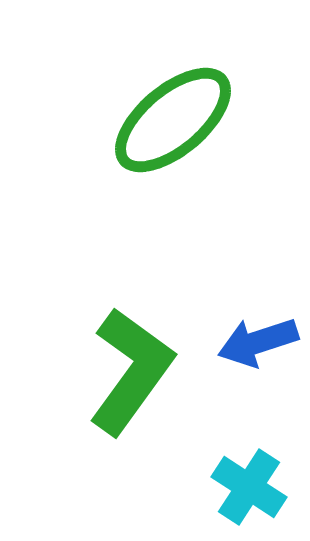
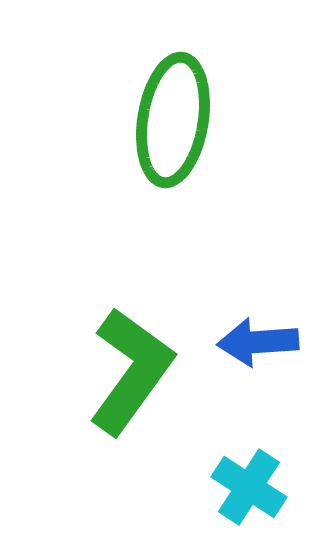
green ellipse: rotated 41 degrees counterclockwise
blue arrow: rotated 14 degrees clockwise
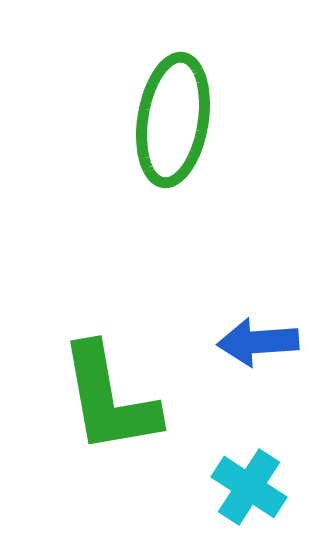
green L-shape: moved 22 px left, 28 px down; rotated 134 degrees clockwise
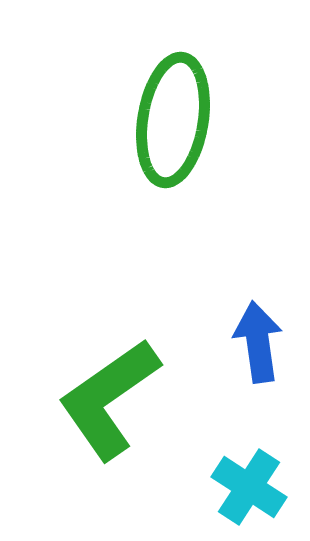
blue arrow: rotated 86 degrees clockwise
green L-shape: rotated 65 degrees clockwise
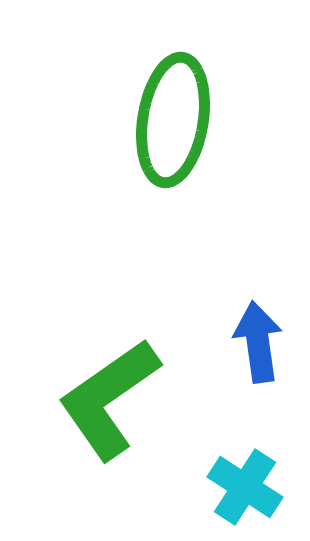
cyan cross: moved 4 px left
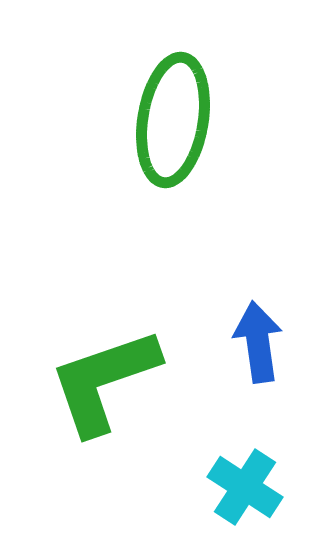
green L-shape: moved 5 px left, 18 px up; rotated 16 degrees clockwise
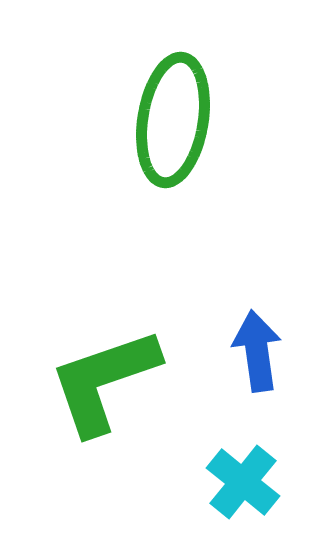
blue arrow: moved 1 px left, 9 px down
cyan cross: moved 2 px left, 5 px up; rotated 6 degrees clockwise
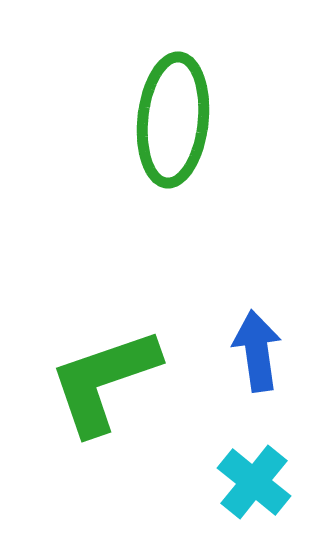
green ellipse: rotated 3 degrees counterclockwise
cyan cross: moved 11 px right
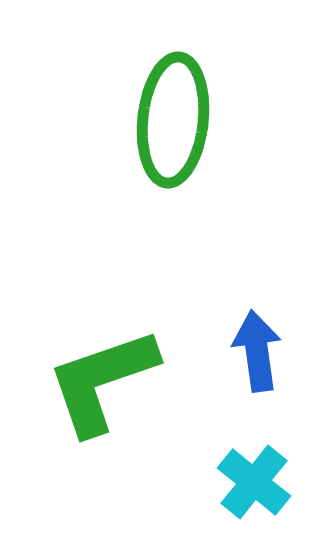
green L-shape: moved 2 px left
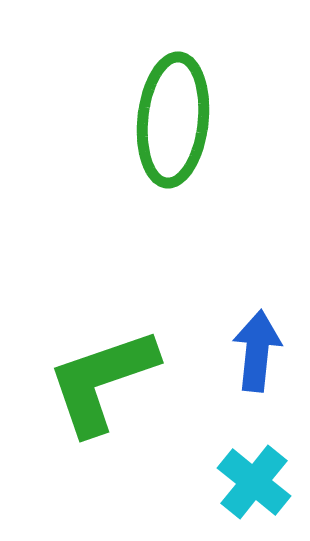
blue arrow: rotated 14 degrees clockwise
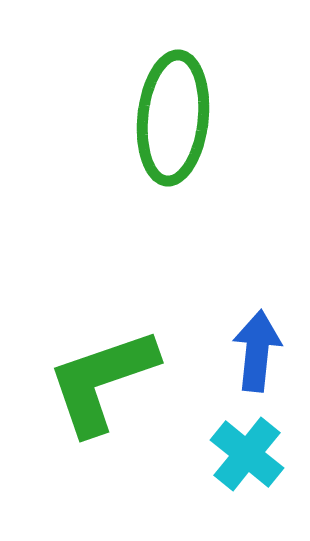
green ellipse: moved 2 px up
cyan cross: moved 7 px left, 28 px up
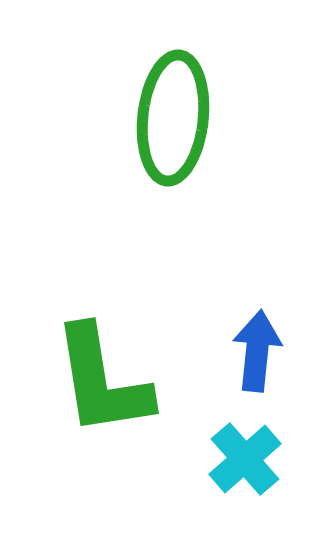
green L-shape: rotated 80 degrees counterclockwise
cyan cross: moved 2 px left, 5 px down; rotated 10 degrees clockwise
